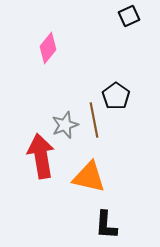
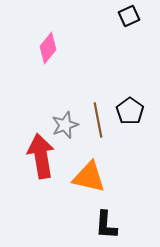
black pentagon: moved 14 px right, 15 px down
brown line: moved 4 px right
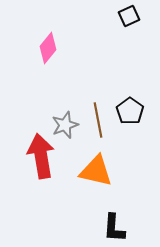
orange triangle: moved 7 px right, 6 px up
black L-shape: moved 8 px right, 3 px down
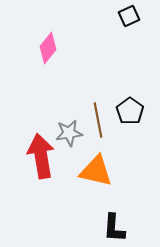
gray star: moved 4 px right, 8 px down; rotated 12 degrees clockwise
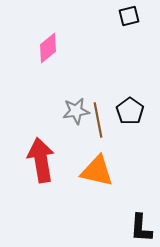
black square: rotated 10 degrees clockwise
pink diamond: rotated 12 degrees clockwise
gray star: moved 7 px right, 22 px up
red arrow: moved 4 px down
orange triangle: moved 1 px right
black L-shape: moved 27 px right
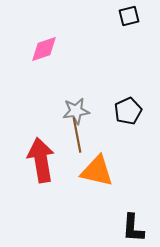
pink diamond: moved 4 px left, 1 px down; rotated 20 degrees clockwise
black pentagon: moved 2 px left; rotated 12 degrees clockwise
brown line: moved 21 px left, 15 px down
black L-shape: moved 8 px left
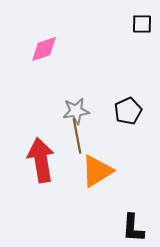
black square: moved 13 px right, 8 px down; rotated 15 degrees clockwise
brown line: moved 1 px down
orange triangle: rotated 45 degrees counterclockwise
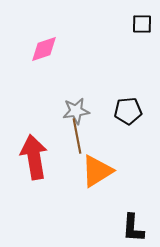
black pentagon: rotated 20 degrees clockwise
red arrow: moved 7 px left, 3 px up
